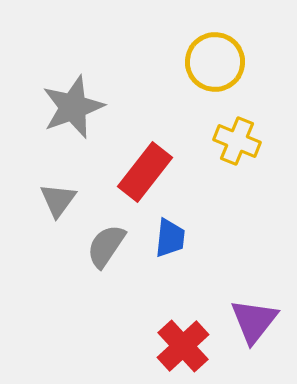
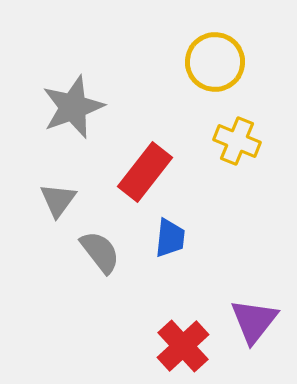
gray semicircle: moved 6 px left, 6 px down; rotated 108 degrees clockwise
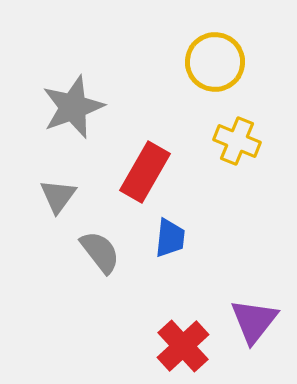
red rectangle: rotated 8 degrees counterclockwise
gray triangle: moved 4 px up
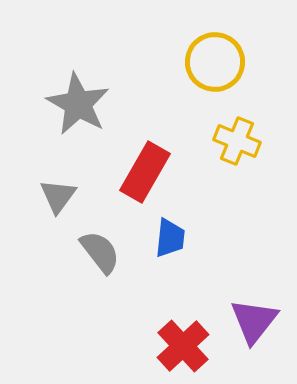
gray star: moved 5 px right, 3 px up; rotated 22 degrees counterclockwise
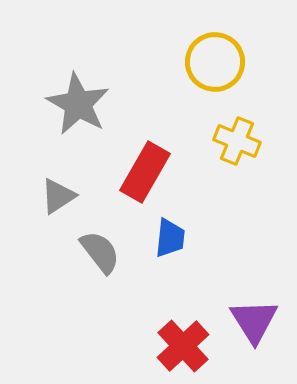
gray triangle: rotated 21 degrees clockwise
purple triangle: rotated 10 degrees counterclockwise
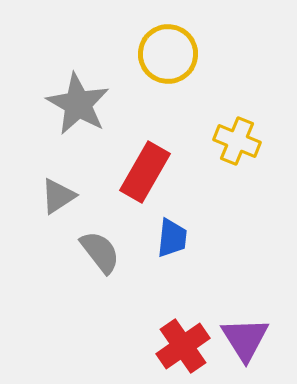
yellow circle: moved 47 px left, 8 px up
blue trapezoid: moved 2 px right
purple triangle: moved 9 px left, 18 px down
red cross: rotated 8 degrees clockwise
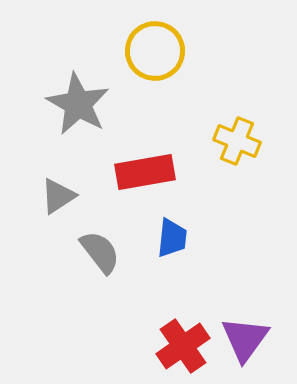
yellow circle: moved 13 px left, 3 px up
red rectangle: rotated 50 degrees clockwise
purple triangle: rotated 8 degrees clockwise
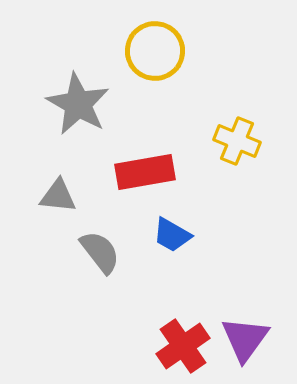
gray triangle: rotated 39 degrees clockwise
blue trapezoid: moved 3 px up; rotated 114 degrees clockwise
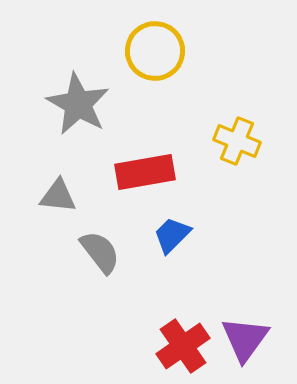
blue trapezoid: rotated 105 degrees clockwise
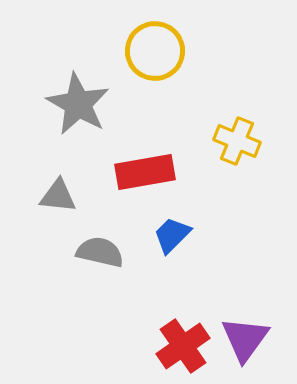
gray semicircle: rotated 39 degrees counterclockwise
